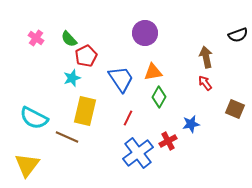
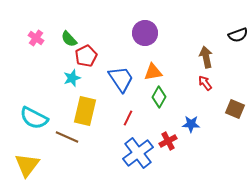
blue star: rotated 12 degrees clockwise
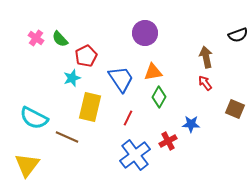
green semicircle: moved 9 px left
yellow rectangle: moved 5 px right, 4 px up
blue cross: moved 3 px left, 2 px down
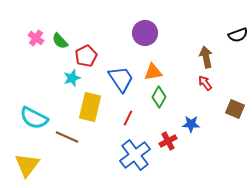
green semicircle: moved 2 px down
